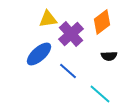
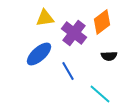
yellow triangle: moved 3 px left, 1 px up
purple cross: moved 3 px right, 1 px up; rotated 10 degrees counterclockwise
blue line: rotated 18 degrees clockwise
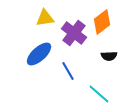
cyan line: moved 1 px left
